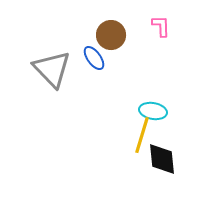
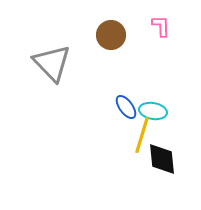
blue ellipse: moved 32 px right, 49 px down
gray triangle: moved 6 px up
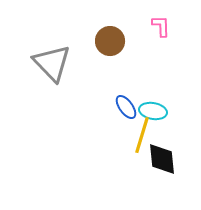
brown circle: moved 1 px left, 6 px down
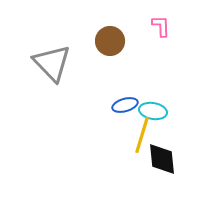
blue ellipse: moved 1 px left, 2 px up; rotated 70 degrees counterclockwise
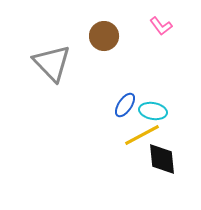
pink L-shape: rotated 145 degrees clockwise
brown circle: moved 6 px left, 5 px up
blue ellipse: rotated 40 degrees counterclockwise
yellow line: rotated 45 degrees clockwise
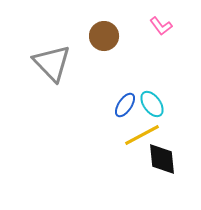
cyan ellipse: moved 1 px left, 7 px up; rotated 44 degrees clockwise
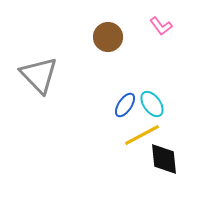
brown circle: moved 4 px right, 1 px down
gray triangle: moved 13 px left, 12 px down
black diamond: moved 2 px right
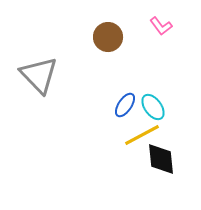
cyan ellipse: moved 1 px right, 3 px down
black diamond: moved 3 px left
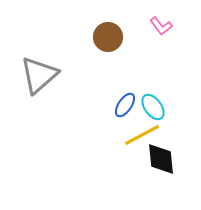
gray triangle: rotated 33 degrees clockwise
